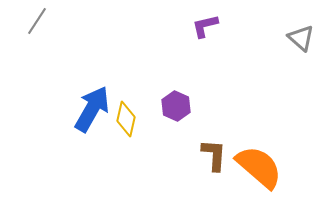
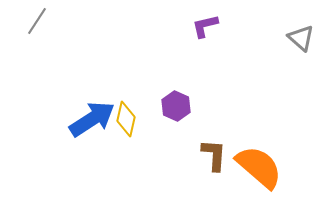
blue arrow: moved 10 px down; rotated 27 degrees clockwise
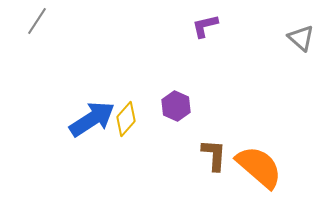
yellow diamond: rotated 28 degrees clockwise
